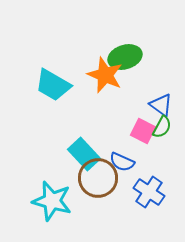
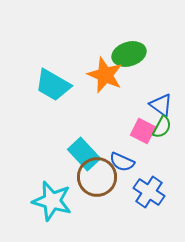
green ellipse: moved 4 px right, 3 px up
brown circle: moved 1 px left, 1 px up
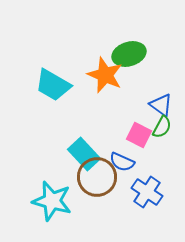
pink square: moved 4 px left, 4 px down
blue cross: moved 2 px left
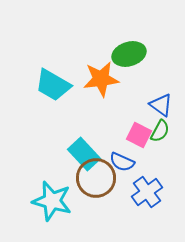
orange star: moved 4 px left, 4 px down; rotated 30 degrees counterclockwise
green semicircle: moved 2 px left, 4 px down
brown circle: moved 1 px left, 1 px down
blue cross: rotated 20 degrees clockwise
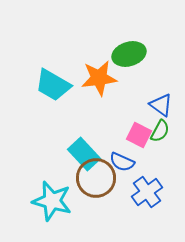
orange star: moved 2 px left, 1 px up
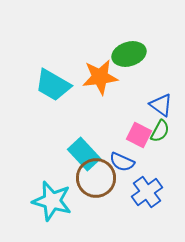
orange star: moved 1 px right, 1 px up
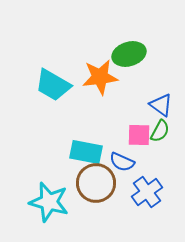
pink square: rotated 25 degrees counterclockwise
cyan rectangle: moved 2 px right, 2 px up; rotated 36 degrees counterclockwise
brown circle: moved 5 px down
cyan star: moved 3 px left, 1 px down
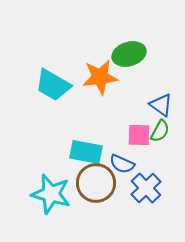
blue semicircle: moved 2 px down
blue cross: moved 1 px left, 4 px up; rotated 8 degrees counterclockwise
cyan star: moved 2 px right, 8 px up
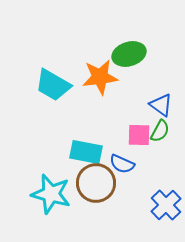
blue cross: moved 20 px right, 17 px down
